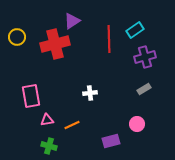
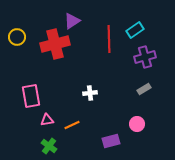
green cross: rotated 21 degrees clockwise
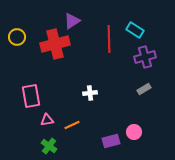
cyan rectangle: rotated 66 degrees clockwise
pink circle: moved 3 px left, 8 px down
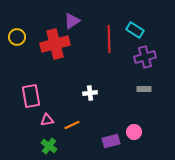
gray rectangle: rotated 32 degrees clockwise
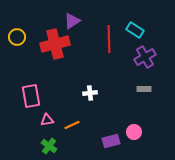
purple cross: rotated 15 degrees counterclockwise
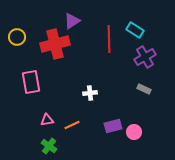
gray rectangle: rotated 24 degrees clockwise
pink rectangle: moved 14 px up
purple rectangle: moved 2 px right, 15 px up
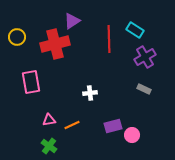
pink triangle: moved 2 px right
pink circle: moved 2 px left, 3 px down
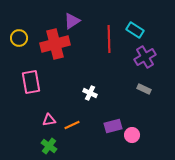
yellow circle: moved 2 px right, 1 px down
white cross: rotated 32 degrees clockwise
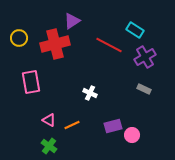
red line: moved 6 px down; rotated 60 degrees counterclockwise
pink triangle: rotated 40 degrees clockwise
